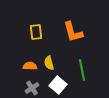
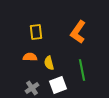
orange L-shape: moved 5 px right; rotated 50 degrees clockwise
orange semicircle: moved 9 px up
white square: rotated 30 degrees clockwise
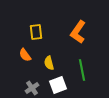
orange semicircle: moved 5 px left, 2 px up; rotated 128 degrees counterclockwise
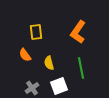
green line: moved 1 px left, 2 px up
white square: moved 1 px right, 1 px down
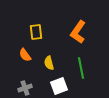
gray cross: moved 7 px left; rotated 16 degrees clockwise
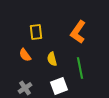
yellow semicircle: moved 3 px right, 4 px up
green line: moved 1 px left
gray cross: rotated 16 degrees counterclockwise
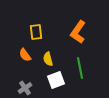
yellow semicircle: moved 4 px left
white square: moved 3 px left, 6 px up
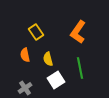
yellow rectangle: rotated 28 degrees counterclockwise
orange semicircle: rotated 24 degrees clockwise
white square: rotated 12 degrees counterclockwise
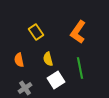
orange semicircle: moved 6 px left, 5 px down
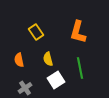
orange L-shape: rotated 20 degrees counterclockwise
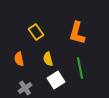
orange L-shape: moved 1 px left, 1 px down
orange semicircle: moved 1 px up
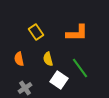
orange L-shape: rotated 105 degrees counterclockwise
green line: rotated 25 degrees counterclockwise
white square: moved 3 px right; rotated 24 degrees counterclockwise
